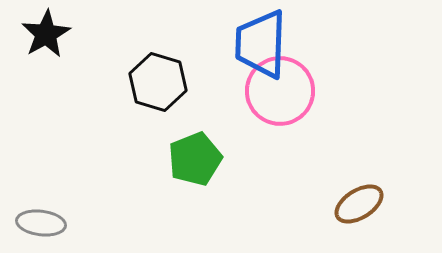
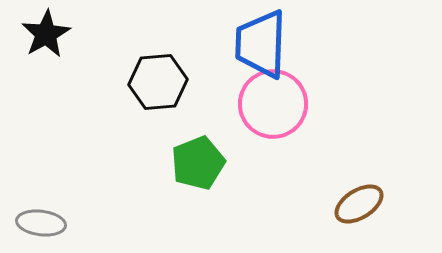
black hexagon: rotated 22 degrees counterclockwise
pink circle: moved 7 px left, 13 px down
green pentagon: moved 3 px right, 4 px down
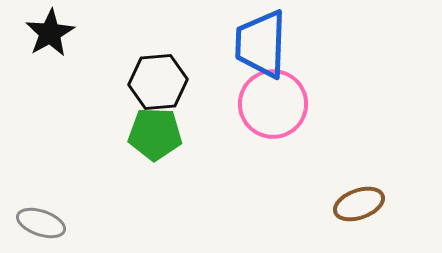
black star: moved 4 px right, 1 px up
green pentagon: moved 43 px left, 29 px up; rotated 24 degrees clockwise
brown ellipse: rotated 12 degrees clockwise
gray ellipse: rotated 12 degrees clockwise
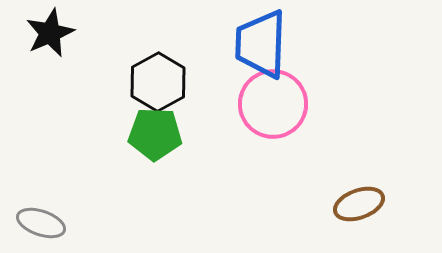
black star: rotated 6 degrees clockwise
black hexagon: rotated 24 degrees counterclockwise
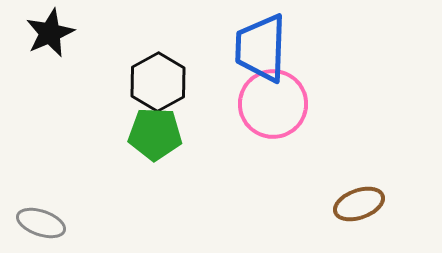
blue trapezoid: moved 4 px down
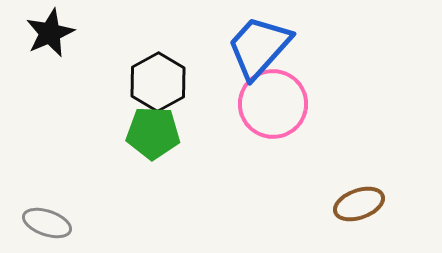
blue trapezoid: moved 2 px left, 1 px up; rotated 40 degrees clockwise
green pentagon: moved 2 px left, 1 px up
gray ellipse: moved 6 px right
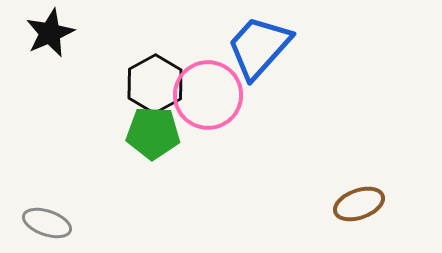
black hexagon: moved 3 px left, 2 px down
pink circle: moved 65 px left, 9 px up
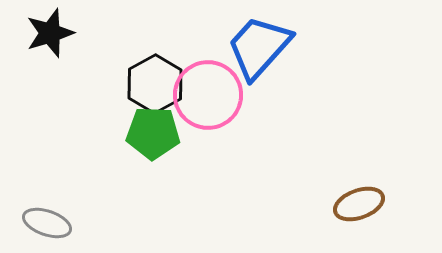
black star: rotated 6 degrees clockwise
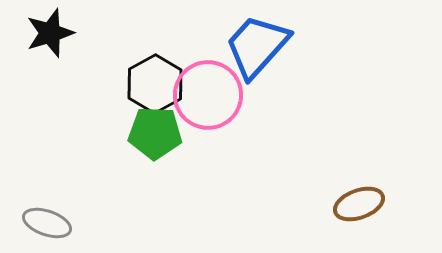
blue trapezoid: moved 2 px left, 1 px up
green pentagon: moved 2 px right
